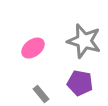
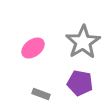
gray star: moved 1 px left, 1 px down; rotated 24 degrees clockwise
gray rectangle: rotated 30 degrees counterclockwise
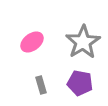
pink ellipse: moved 1 px left, 6 px up
gray rectangle: moved 9 px up; rotated 54 degrees clockwise
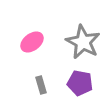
gray star: rotated 12 degrees counterclockwise
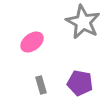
gray star: moved 20 px up
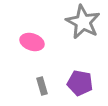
pink ellipse: rotated 55 degrees clockwise
gray rectangle: moved 1 px right, 1 px down
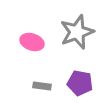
gray star: moved 6 px left, 10 px down; rotated 24 degrees clockwise
gray rectangle: rotated 66 degrees counterclockwise
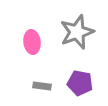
pink ellipse: rotated 65 degrees clockwise
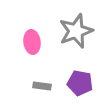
gray star: moved 1 px left, 1 px up
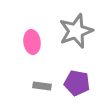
purple pentagon: moved 3 px left
